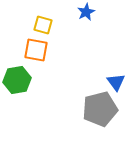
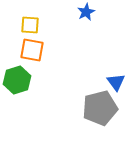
yellow square: moved 13 px left; rotated 12 degrees counterclockwise
orange square: moved 4 px left
green hexagon: rotated 8 degrees counterclockwise
gray pentagon: moved 1 px up
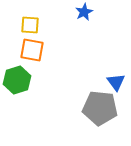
blue star: moved 2 px left
gray pentagon: rotated 20 degrees clockwise
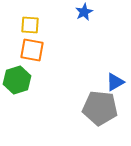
blue triangle: moved 1 px left; rotated 36 degrees clockwise
